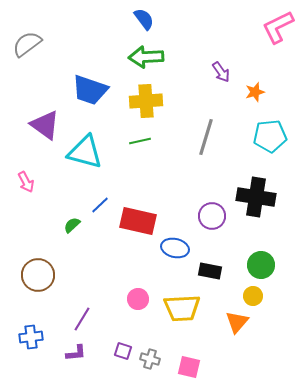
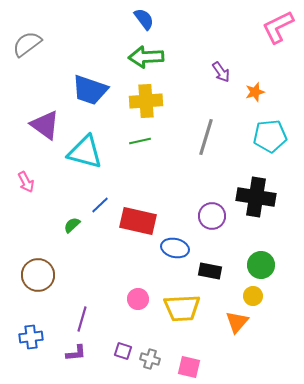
purple line: rotated 15 degrees counterclockwise
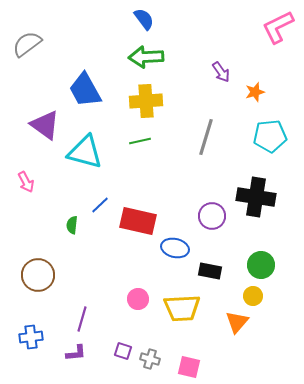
blue trapezoid: moved 5 px left; rotated 42 degrees clockwise
green semicircle: rotated 42 degrees counterclockwise
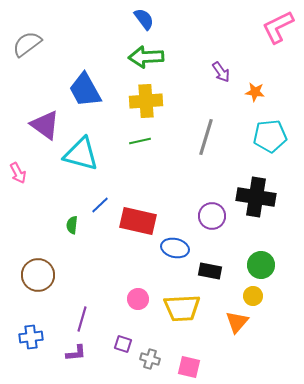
orange star: rotated 24 degrees clockwise
cyan triangle: moved 4 px left, 2 px down
pink arrow: moved 8 px left, 9 px up
purple square: moved 7 px up
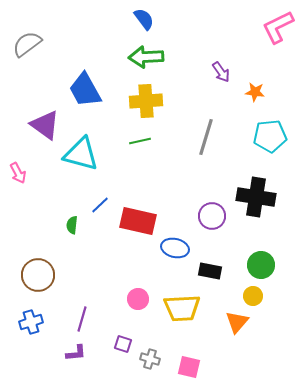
blue cross: moved 15 px up; rotated 10 degrees counterclockwise
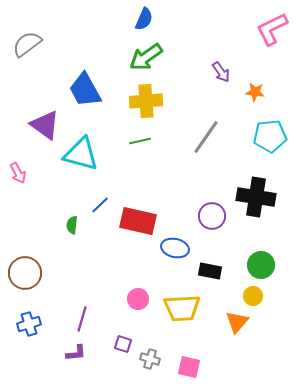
blue semicircle: rotated 60 degrees clockwise
pink L-shape: moved 6 px left, 2 px down
green arrow: rotated 32 degrees counterclockwise
gray line: rotated 18 degrees clockwise
brown circle: moved 13 px left, 2 px up
blue cross: moved 2 px left, 2 px down
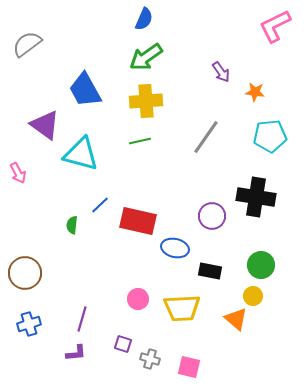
pink L-shape: moved 3 px right, 3 px up
orange triangle: moved 1 px left, 3 px up; rotated 30 degrees counterclockwise
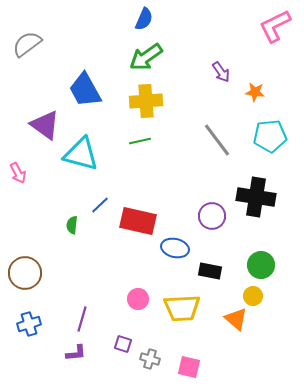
gray line: moved 11 px right, 3 px down; rotated 72 degrees counterclockwise
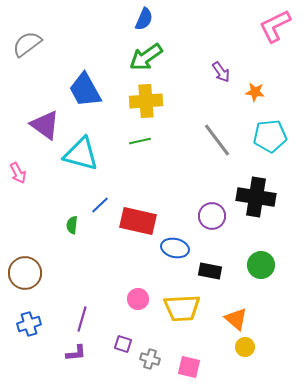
yellow circle: moved 8 px left, 51 px down
